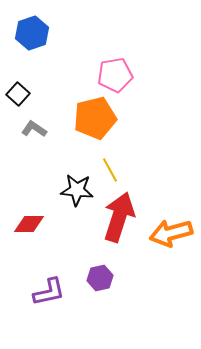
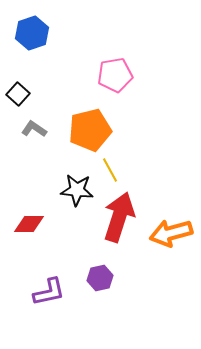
orange pentagon: moved 5 px left, 12 px down
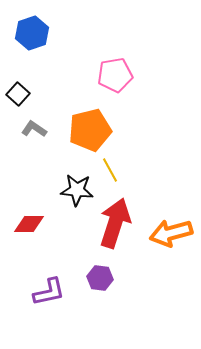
red arrow: moved 4 px left, 6 px down
purple hexagon: rotated 20 degrees clockwise
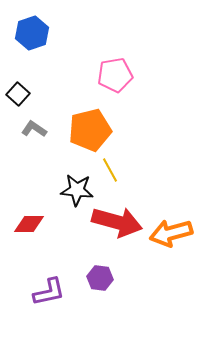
red arrow: moved 2 px right, 1 px up; rotated 87 degrees clockwise
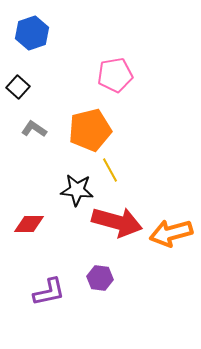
black square: moved 7 px up
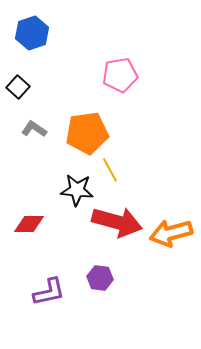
pink pentagon: moved 5 px right
orange pentagon: moved 3 px left, 3 px down; rotated 6 degrees clockwise
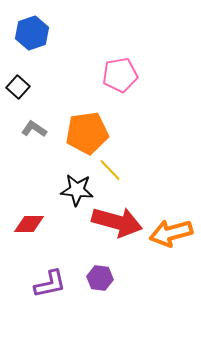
yellow line: rotated 15 degrees counterclockwise
purple L-shape: moved 1 px right, 8 px up
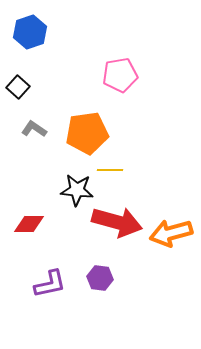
blue hexagon: moved 2 px left, 1 px up
yellow line: rotated 45 degrees counterclockwise
